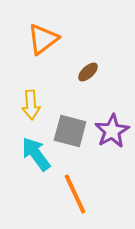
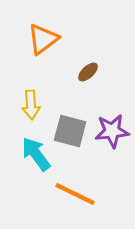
purple star: rotated 24 degrees clockwise
orange line: rotated 39 degrees counterclockwise
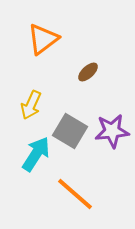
yellow arrow: rotated 28 degrees clockwise
gray square: rotated 16 degrees clockwise
cyan arrow: rotated 69 degrees clockwise
orange line: rotated 15 degrees clockwise
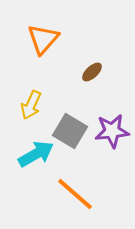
orange triangle: rotated 12 degrees counterclockwise
brown ellipse: moved 4 px right
cyan arrow: rotated 27 degrees clockwise
